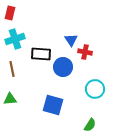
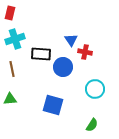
green semicircle: moved 2 px right
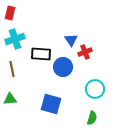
red cross: rotated 32 degrees counterclockwise
blue square: moved 2 px left, 1 px up
green semicircle: moved 7 px up; rotated 16 degrees counterclockwise
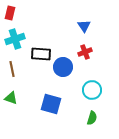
blue triangle: moved 13 px right, 14 px up
cyan circle: moved 3 px left, 1 px down
green triangle: moved 1 px right, 1 px up; rotated 24 degrees clockwise
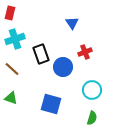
blue triangle: moved 12 px left, 3 px up
black rectangle: rotated 66 degrees clockwise
brown line: rotated 35 degrees counterclockwise
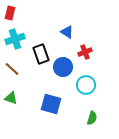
blue triangle: moved 5 px left, 9 px down; rotated 24 degrees counterclockwise
cyan circle: moved 6 px left, 5 px up
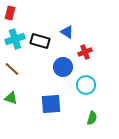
black rectangle: moved 1 px left, 13 px up; rotated 54 degrees counterclockwise
blue square: rotated 20 degrees counterclockwise
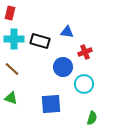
blue triangle: rotated 24 degrees counterclockwise
cyan cross: moved 1 px left; rotated 18 degrees clockwise
cyan circle: moved 2 px left, 1 px up
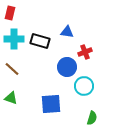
blue circle: moved 4 px right
cyan circle: moved 2 px down
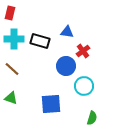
red cross: moved 2 px left, 1 px up; rotated 16 degrees counterclockwise
blue circle: moved 1 px left, 1 px up
